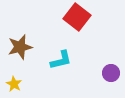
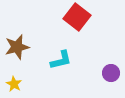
brown star: moved 3 px left
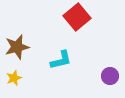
red square: rotated 12 degrees clockwise
purple circle: moved 1 px left, 3 px down
yellow star: moved 6 px up; rotated 21 degrees clockwise
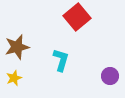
cyan L-shape: rotated 60 degrees counterclockwise
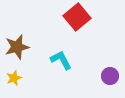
cyan L-shape: rotated 45 degrees counterclockwise
